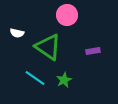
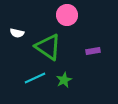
cyan line: rotated 60 degrees counterclockwise
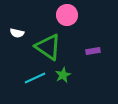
green star: moved 1 px left, 5 px up
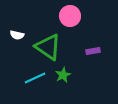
pink circle: moved 3 px right, 1 px down
white semicircle: moved 2 px down
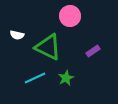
green triangle: rotated 8 degrees counterclockwise
purple rectangle: rotated 24 degrees counterclockwise
green star: moved 3 px right, 3 px down
